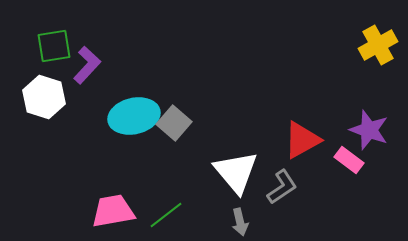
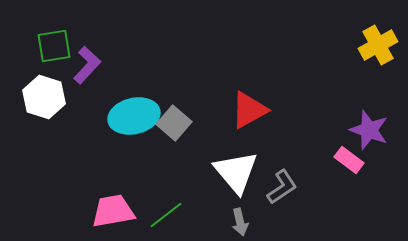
red triangle: moved 53 px left, 30 px up
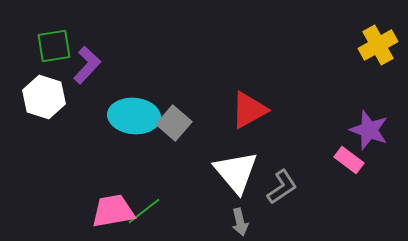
cyan ellipse: rotated 18 degrees clockwise
green line: moved 22 px left, 4 px up
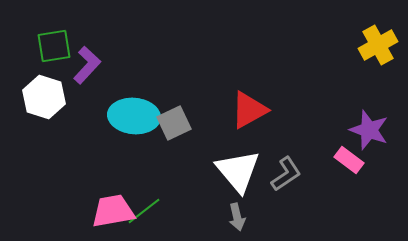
gray square: rotated 24 degrees clockwise
white triangle: moved 2 px right, 1 px up
gray L-shape: moved 4 px right, 13 px up
gray arrow: moved 3 px left, 5 px up
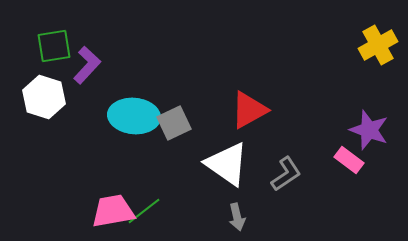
white triangle: moved 11 px left, 7 px up; rotated 15 degrees counterclockwise
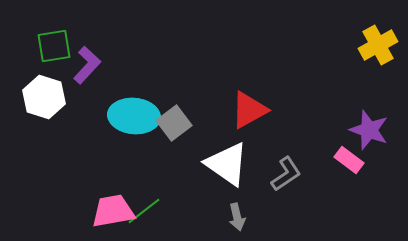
gray square: rotated 12 degrees counterclockwise
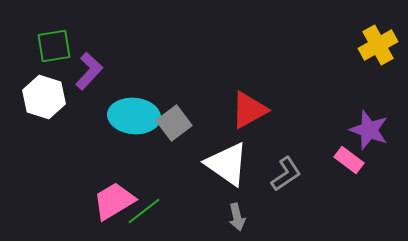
purple L-shape: moved 2 px right, 6 px down
pink trapezoid: moved 1 px right, 10 px up; rotated 21 degrees counterclockwise
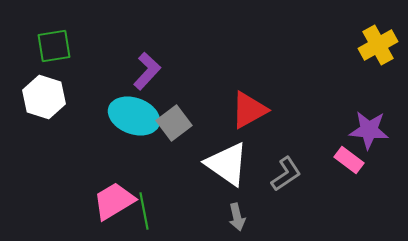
purple L-shape: moved 58 px right
cyan ellipse: rotated 15 degrees clockwise
purple star: rotated 15 degrees counterclockwise
green line: rotated 63 degrees counterclockwise
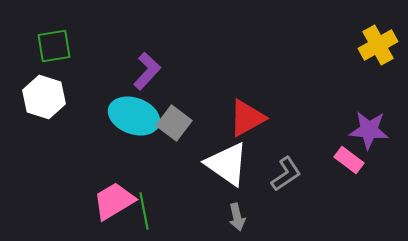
red triangle: moved 2 px left, 8 px down
gray square: rotated 16 degrees counterclockwise
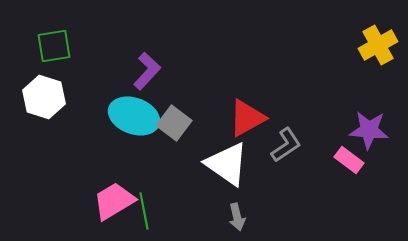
gray L-shape: moved 29 px up
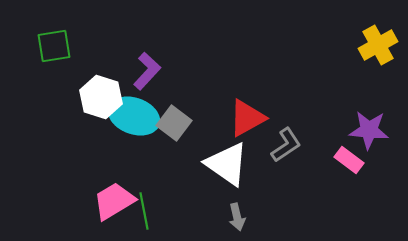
white hexagon: moved 57 px right
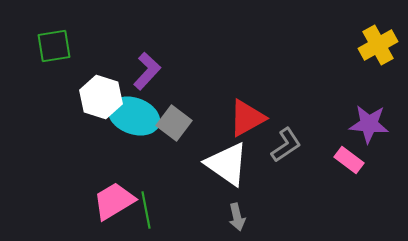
purple star: moved 6 px up
green line: moved 2 px right, 1 px up
